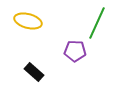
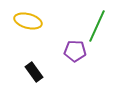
green line: moved 3 px down
black rectangle: rotated 12 degrees clockwise
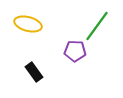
yellow ellipse: moved 3 px down
green line: rotated 12 degrees clockwise
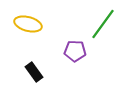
green line: moved 6 px right, 2 px up
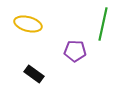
green line: rotated 24 degrees counterclockwise
black rectangle: moved 2 px down; rotated 18 degrees counterclockwise
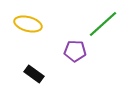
green line: rotated 36 degrees clockwise
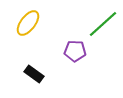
yellow ellipse: moved 1 px up; rotated 68 degrees counterclockwise
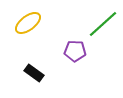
yellow ellipse: rotated 16 degrees clockwise
black rectangle: moved 1 px up
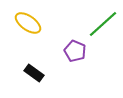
yellow ellipse: rotated 72 degrees clockwise
purple pentagon: rotated 20 degrees clockwise
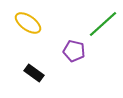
purple pentagon: moved 1 px left; rotated 10 degrees counterclockwise
